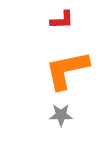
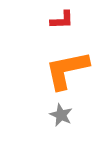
gray star: rotated 25 degrees clockwise
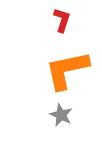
red L-shape: rotated 70 degrees counterclockwise
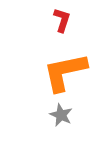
orange L-shape: moved 2 px left, 2 px down
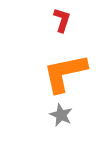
orange L-shape: moved 1 px down
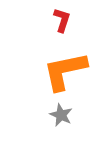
orange L-shape: moved 2 px up
